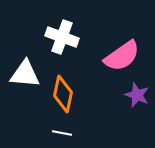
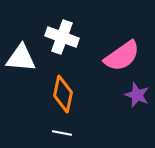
white triangle: moved 4 px left, 16 px up
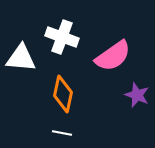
pink semicircle: moved 9 px left
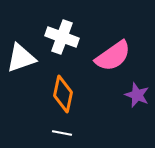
white triangle: rotated 24 degrees counterclockwise
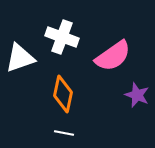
white triangle: moved 1 px left
white line: moved 2 px right
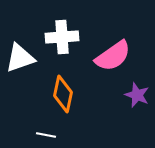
white cross: rotated 24 degrees counterclockwise
white line: moved 18 px left, 2 px down
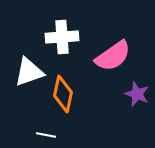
white triangle: moved 9 px right, 14 px down
purple star: moved 1 px up
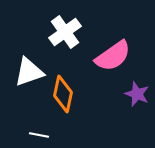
white cross: moved 3 px right, 5 px up; rotated 32 degrees counterclockwise
white line: moved 7 px left
